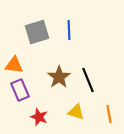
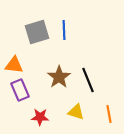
blue line: moved 5 px left
red star: moved 1 px right; rotated 18 degrees counterclockwise
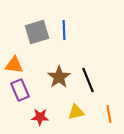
yellow triangle: rotated 30 degrees counterclockwise
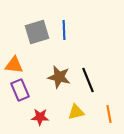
brown star: rotated 25 degrees counterclockwise
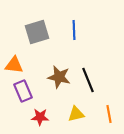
blue line: moved 10 px right
purple rectangle: moved 3 px right, 1 px down
yellow triangle: moved 2 px down
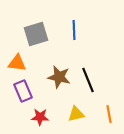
gray square: moved 1 px left, 2 px down
orange triangle: moved 3 px right, 2 px up
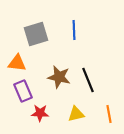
red star: moved 4 px up
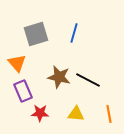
blue line: moved 3 px down; rotated 18 degrees clockwise
orange triangle: rotated 42 degrees clockwise
black line: rotated 40 degrees counterclockwise
yellow triangle: rotated 18 degrees clockwise
